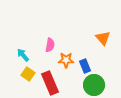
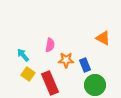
orange triangle: rotated 21 degrees counterclockwise
blue rectangle: moved 1 px up
green circle: moved 1 px right
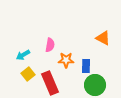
cyan arrow: rotated 80 degrees counterclockwise
blue rectangle: moved 1 px right, 1 px down; rotated 24 degrees clockwise
yellow square: rotated 16 degrees clockwise
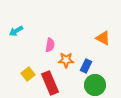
cyan arrow: moved 7 px left, 24 px up
blue rectangle: rotated 24 degrees clockwise
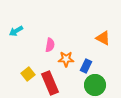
orange star: moved 1 px up
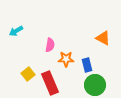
blue rectangle: moved 1 px right, 1 px up; rotated 40 degrees counterclockwise
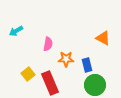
pink semicircle: moved 2 px left, 1 px up
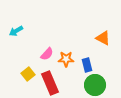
pink semicircle: moved 1 px left, 10 px down; rotated 32 degrees clockwise
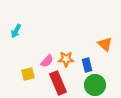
cyan arrow: rotated 32 degrees counterclockwise
orange triangle: moved 2 px right, 6 px down; rotated 14 degrees clockwise
pink semicircle: moved 7 px down
yellow square: rotated 24 degrees clockwise
red rectangle: moved 8 px right
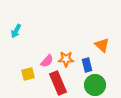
orange triangle: moved 3 px left, 1 px down
